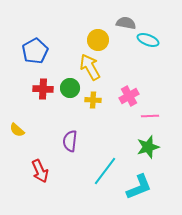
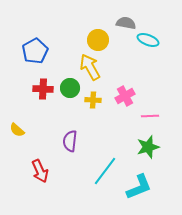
pink cross: moved 4 px left
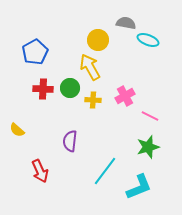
blue pentagon: moved 1 px down
pink line: rotated 30 degrees clockwise
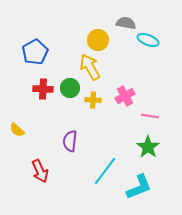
pink line: rotated 18 degrees counterclockwise
green star: rotated 20 degrees counterclockwise
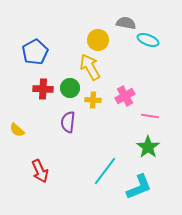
purple semicircle: moved 2 px left, 19 px up
